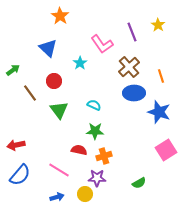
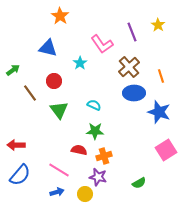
blue triangle: rotated 30 degrees counterclockwise
red arrow: rotated 12 degrees clockwise
purple star: moved 1 px right, 1 px up; rotated 12 degrees clockwise
blue arrow: moved 5 px up
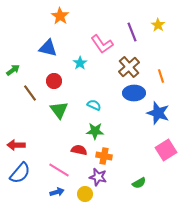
blue star: moved 1 px left, 1 px down
orange cross: rotated 28 degrees clockwise
blue semicircle: moved 2 px up
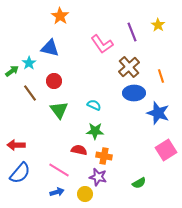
blue triangle: moved 2 px right
cyan star: moved 51 px left
green arrow: moved 1 px left, 1 px down
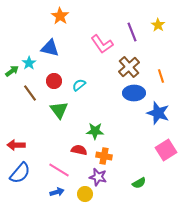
cyan semicircle: moved 15 px left, 20 px up; rotated 64 degrees counterclockwise
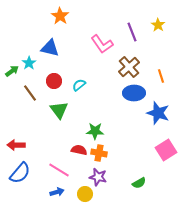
orange cross: moved 5 px left, 3 px up
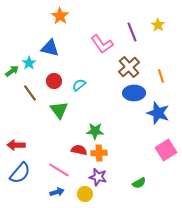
orange cross: rotated 14 degrees counterclockwise
